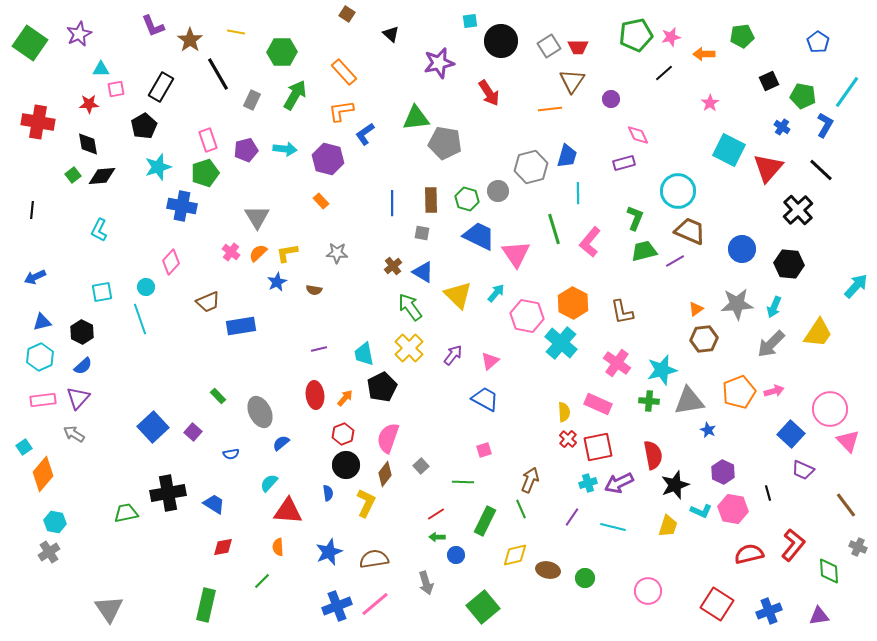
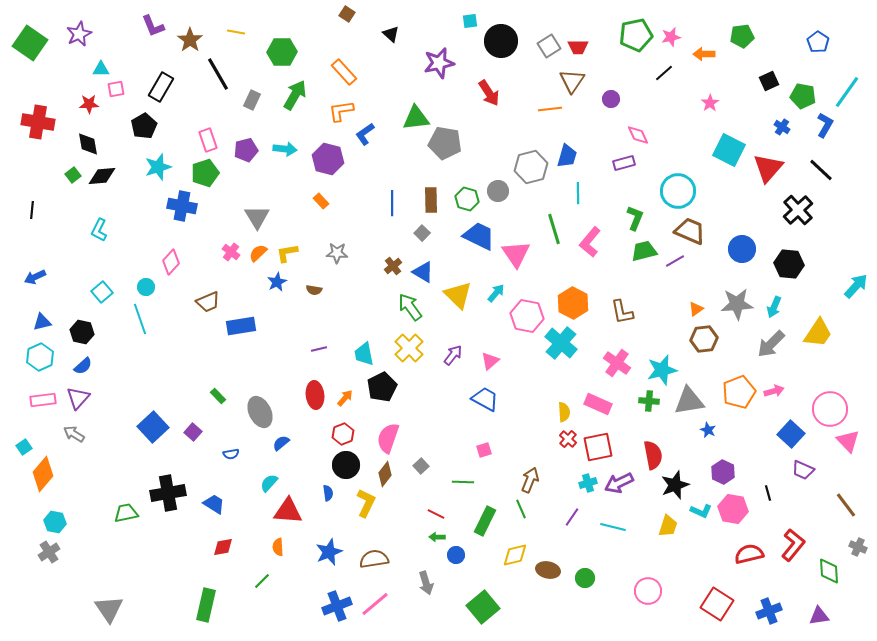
gray square at (422, 233): rotated 35 degrees clockwise
cyan square at (102, 292): rotated 30 degrees counterclockwise
black hexagon at (82, 332): rotated 15 degrees counterclockwise
red line at (436, 514): rotated 60 degrees clockwise
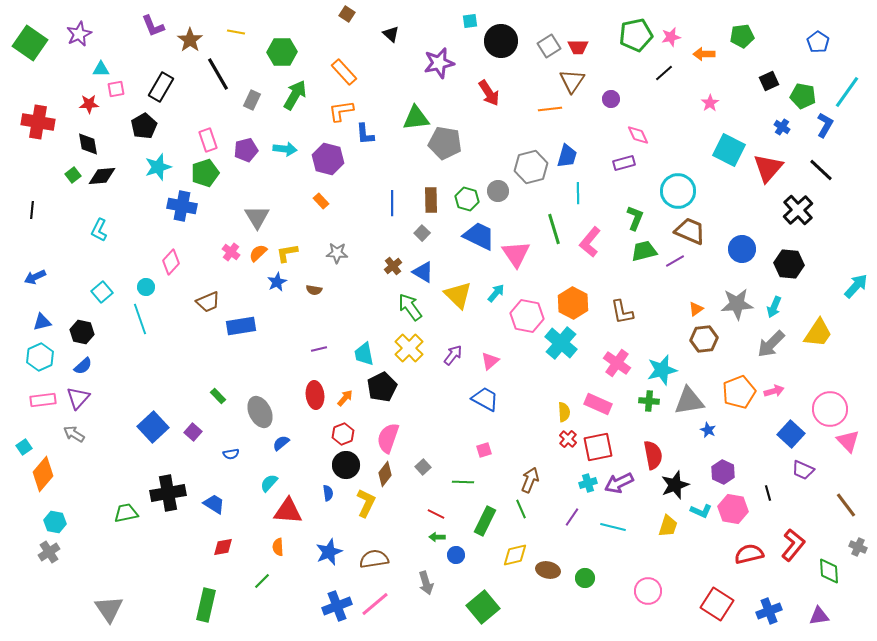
blue L-shape at (365, 134): rotated 60 degrees counterclockwise
gray square at (421, 466): moved 2 px right, 1 px down
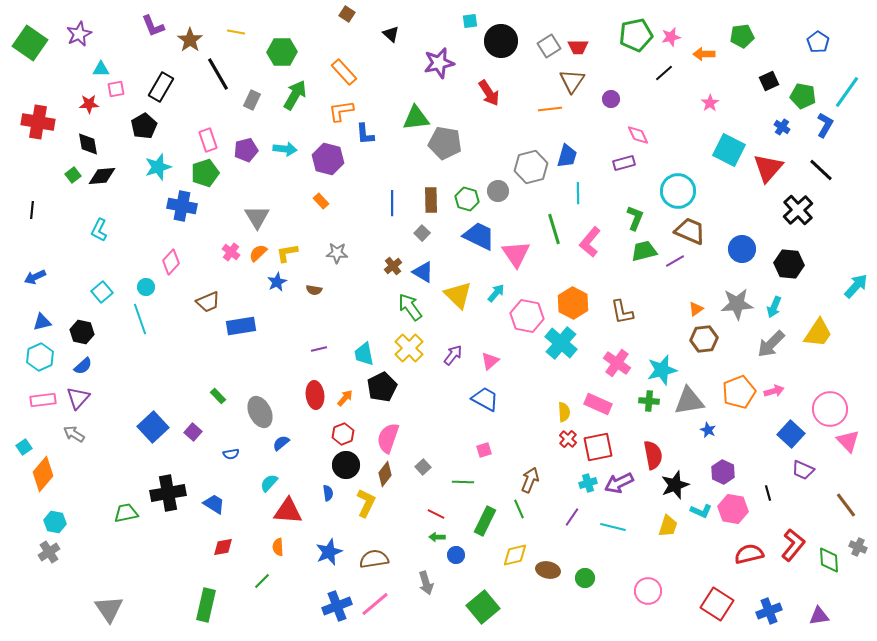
green line at (521, 509): moved 2 px left
green diamond at (829, 571): moved 11 px up
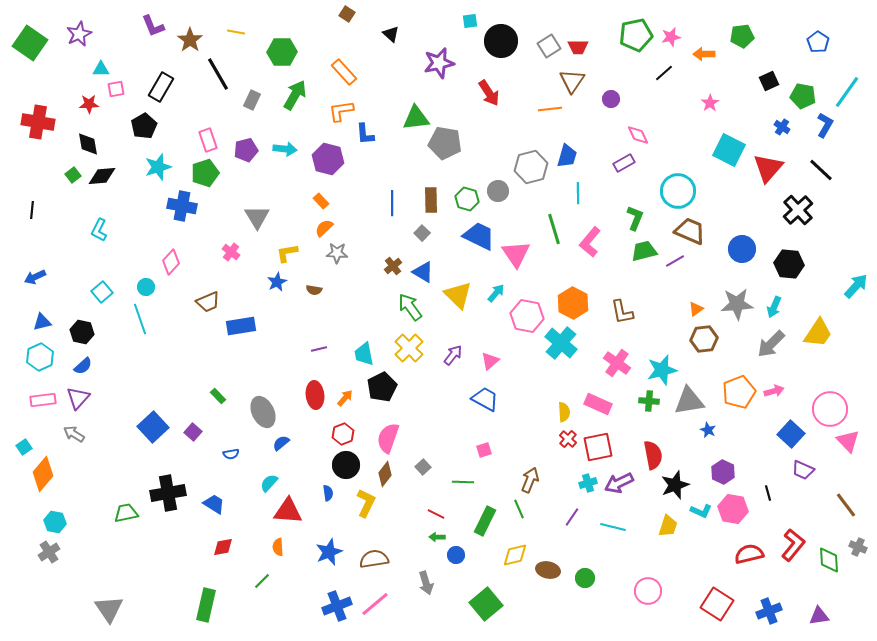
purple rectangle at (624, 163): rotated 15 degrees counterclockwise
orange semicircle at (258, 253): moved 66 px right, 25 px up
gray ellipse at (260, 412): moved 3 px right
green square at (483, 607): moved 3 px right, 3 px up
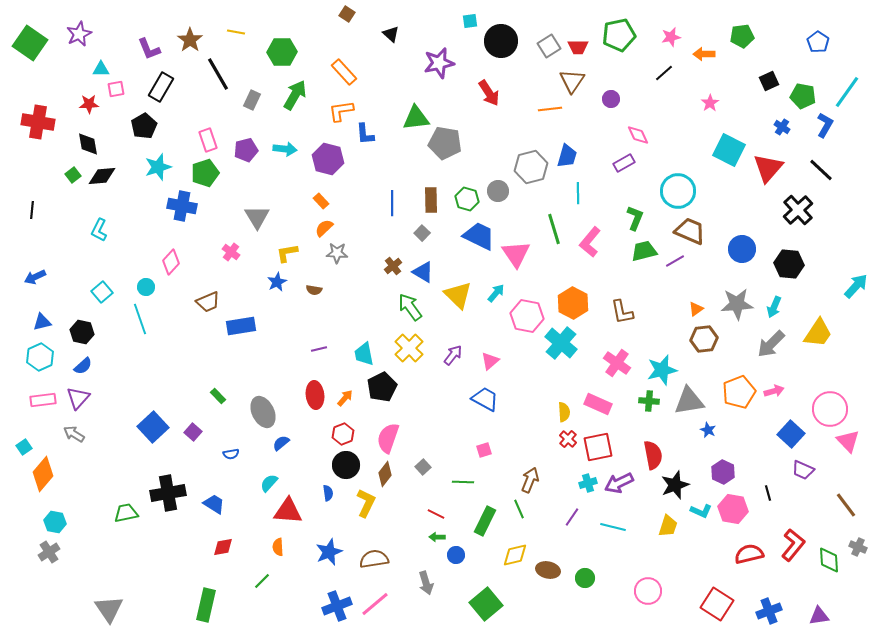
purple L-shape at (153, 26): moved 4 px left, 23 px down
green pentagon at (636, 35): moved 17 px left
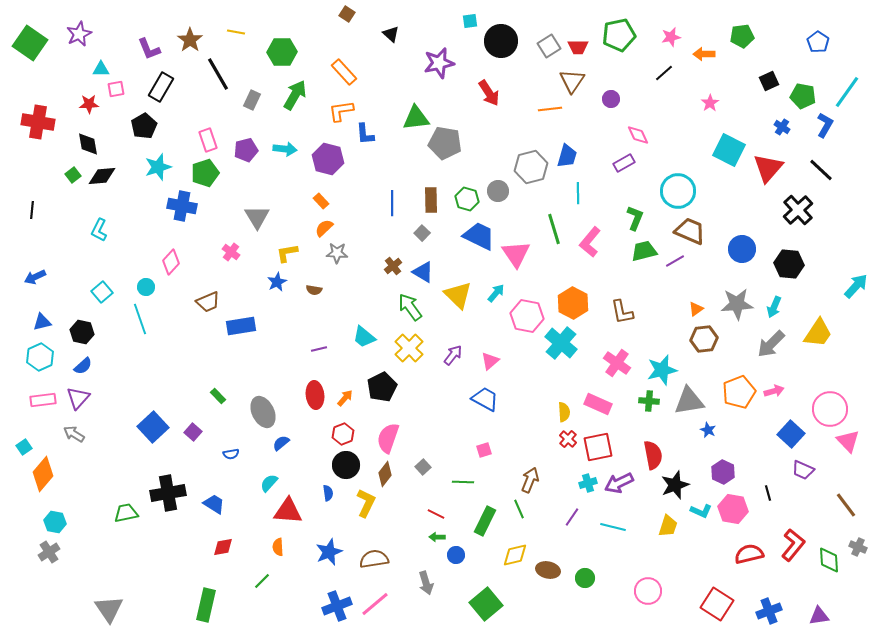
cyan trapezoid at (364, 354): moved 17 px up; rotated 40 degrees counterclockwise
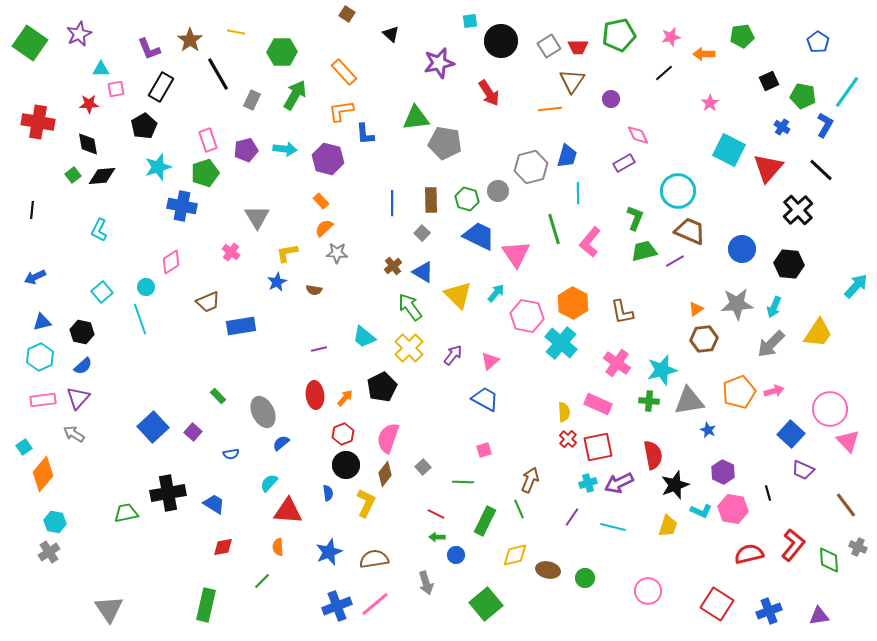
pink diamond at (171, 262): rotated 15 degrees clockwise
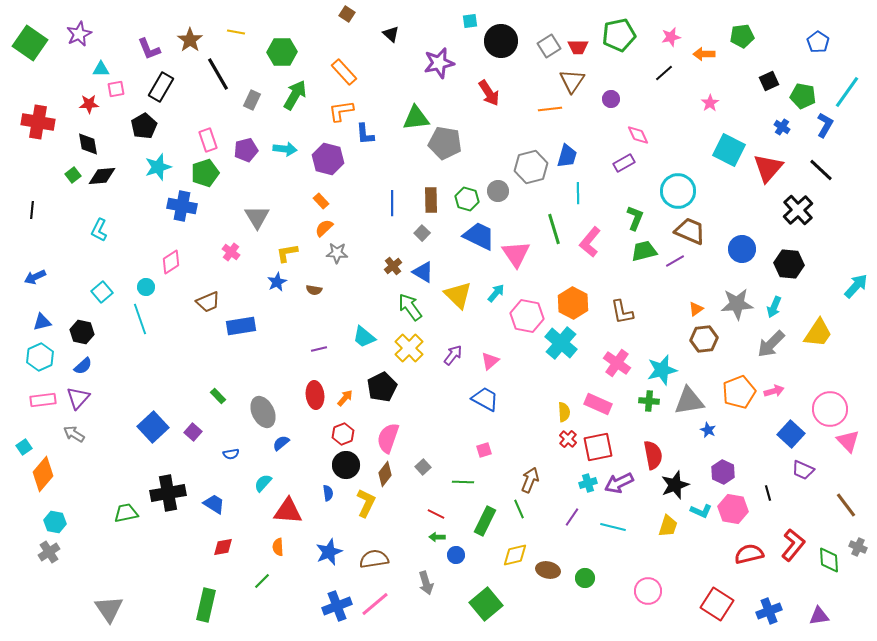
cyan semicircle at (269, 483): moved 6 px left
